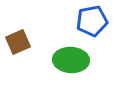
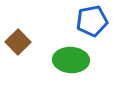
brown square: rotated 20 degrees counterclockwise
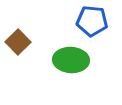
blue pentagon: rotated 16 degrees clockwise
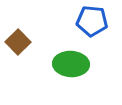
green ellipse: moved 4 px down
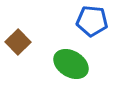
green ellipse: rotated 28 degrees clockwise
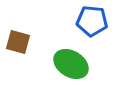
brown square: rotated 30 degrees counterclockwise
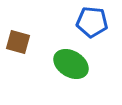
blue pentagon: moved 1 px down
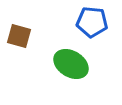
brown square: moved 1 px right, 6 px up
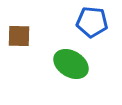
brown square: rotated 15 degrees counterclockwise
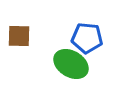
blue pentagon: moved 5 px left, 16 px down
